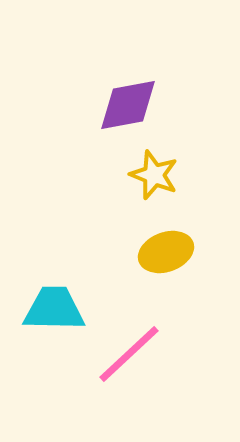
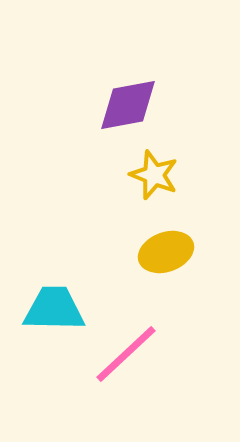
pink line: moved 3 px left
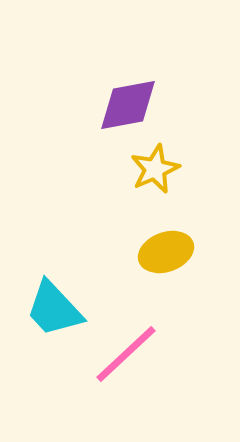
yellow star: moved 1 px right, 6 px up; rotated 27 degrees clockwise
cyan trapezoid: rotated 134 degrees counterclockwise
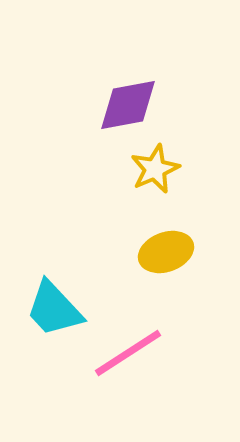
pink line: moved 2 px right, 1 px up; rotated 10 degrees clockwise
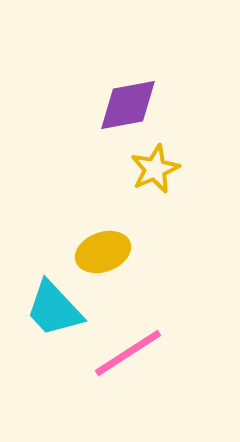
yellow ellipse: moved 63 px left
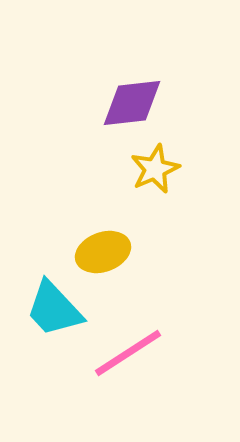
purple diamond: moved 4 px right, 2 px up; rotated 4 degrees clockwise
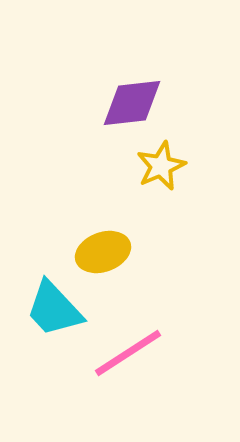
yellow star: moved 6 px right, 3 px up
